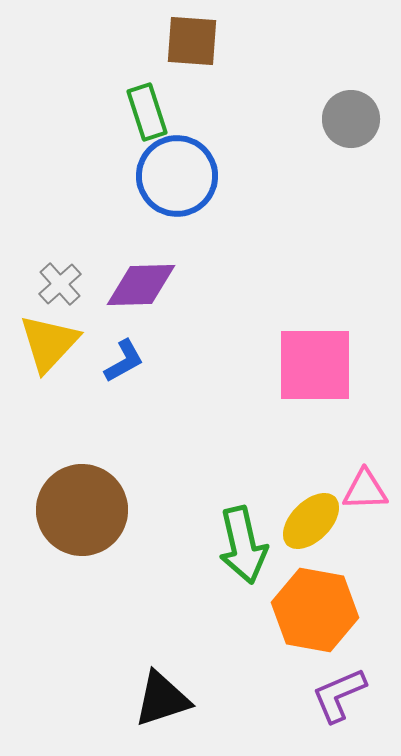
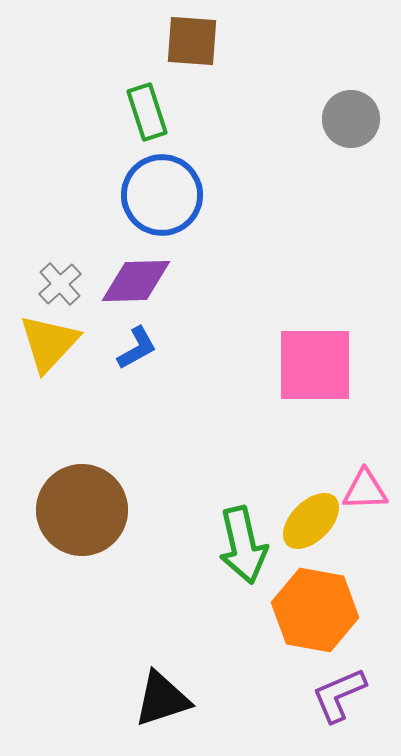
blue circle: moved 15 px left, 19 px down
purple diamond: moved 5 px left, 4 px up
blue L-shape: moved 13 px right, 13 px up
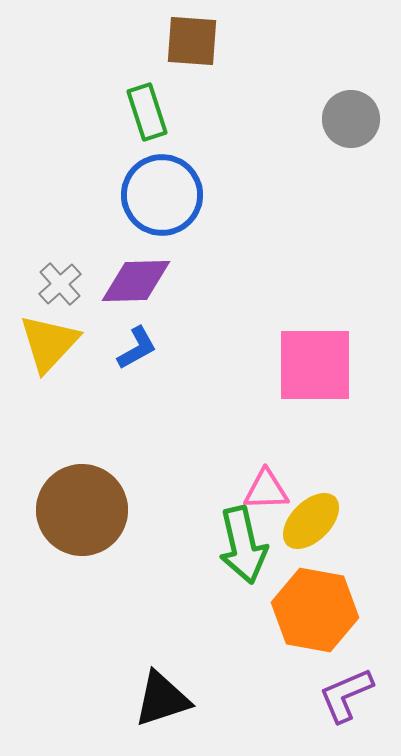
pink triangle: moved 99 px left
purple L-shape: moved 7 px right
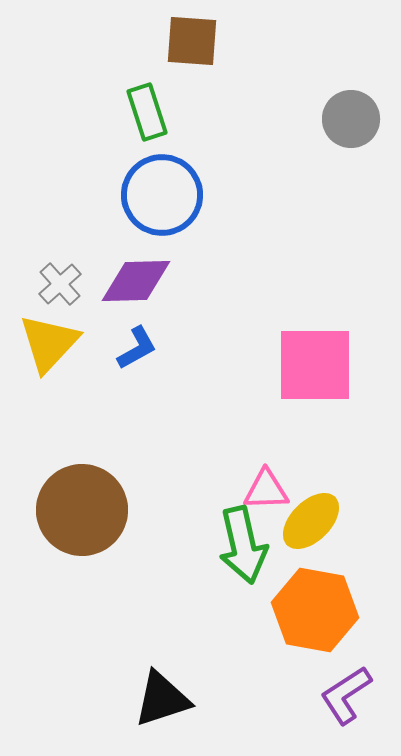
purple L-shape: rotated 10 degrees counterclockwise
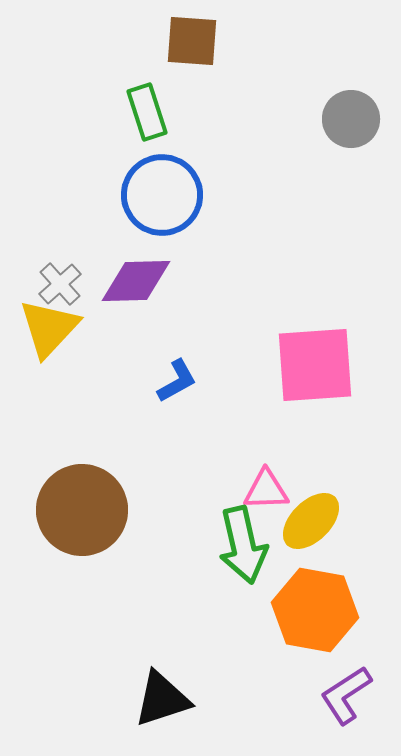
yellow triangle: moved 15 px up
blue L-shape: moved 40 px right, 33 px down
pink square: rotated 4 degrees counterclockwise
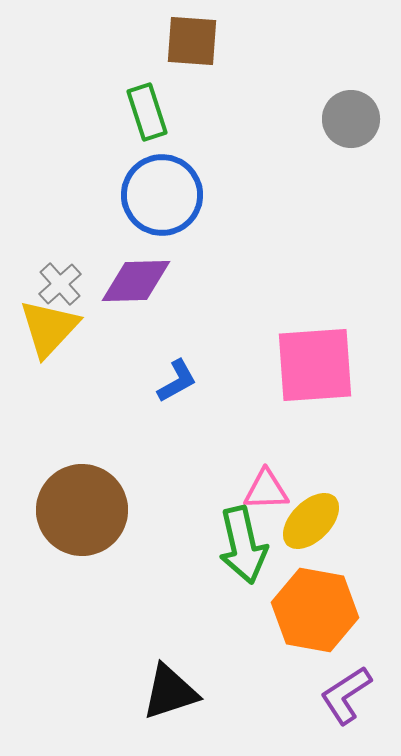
black triangle: moved 8 px right, 7 px up
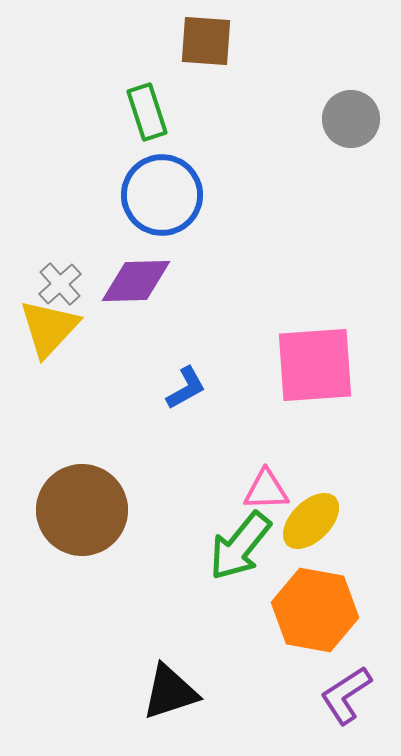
brown square: moved 14 px right
blue L-shape: moved 9 px right, 7 px down
green arrow: moved 3 px left, 1 px down; rotated 52 degrees clockwise
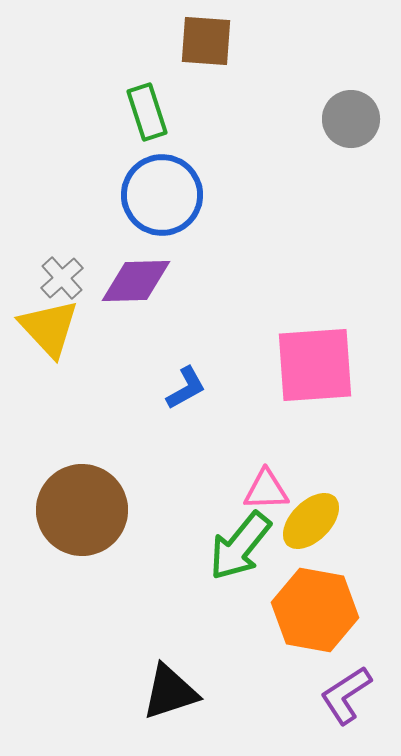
gray cross: moved 2 px right, 6 px up
yellow triangle: rotated 26 degrees counterclockwise
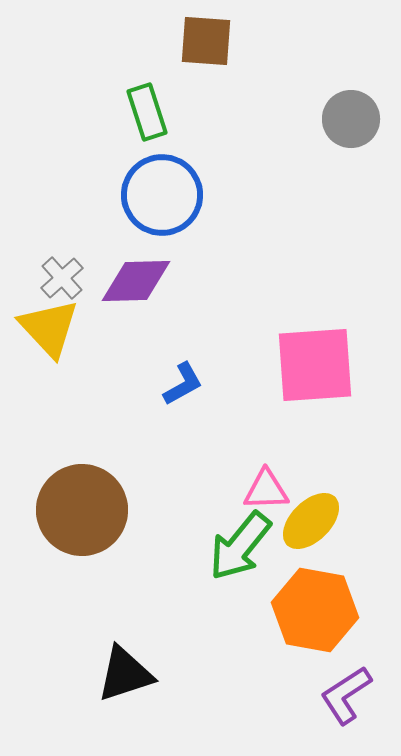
blue L-shape: moved 3 px left, 4 px up
black triangle: moved 45 px left, 18 px up
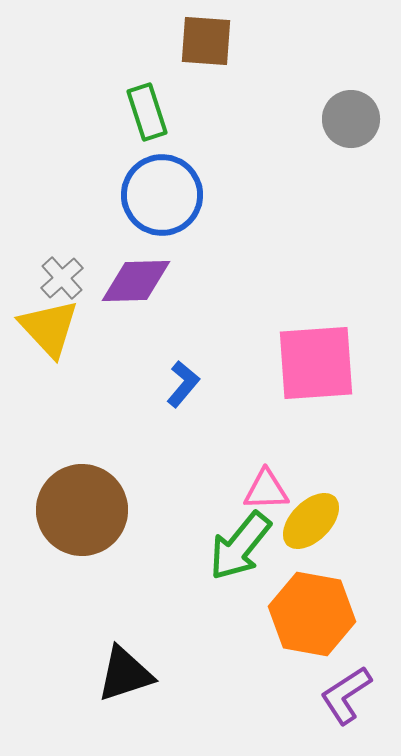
pink square: moved 1 px right, 2 px up
blue L-shape: rotated 21 degrees counterclockwise
orange hexagon: moved 3 px left, 4 px down
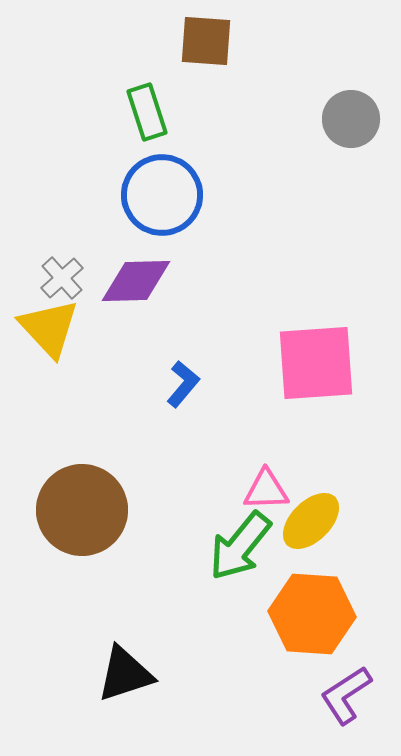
orange hexagon: rotated 6 degrees counterclockwise
